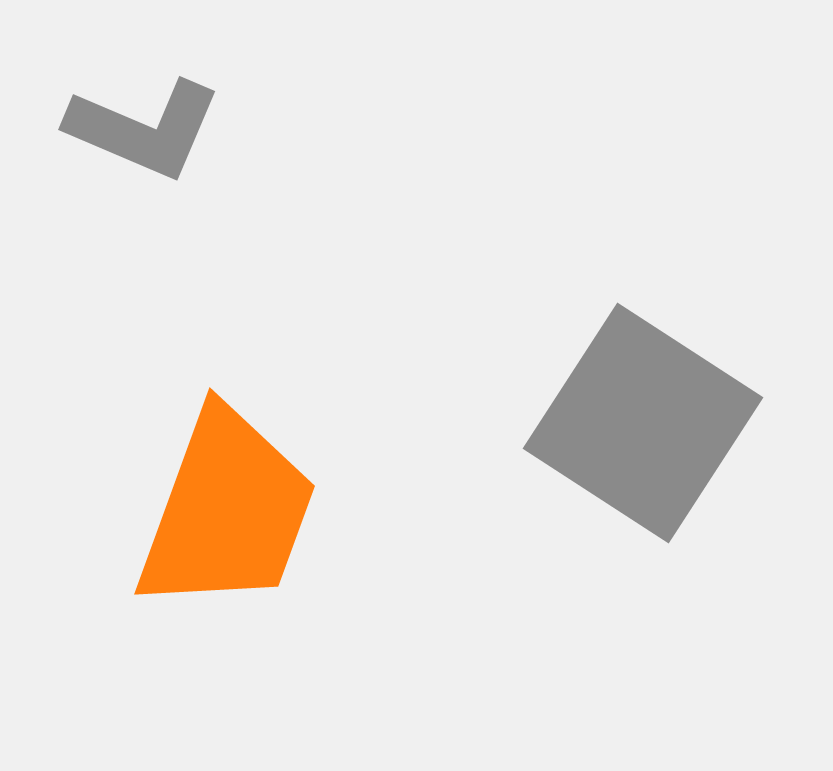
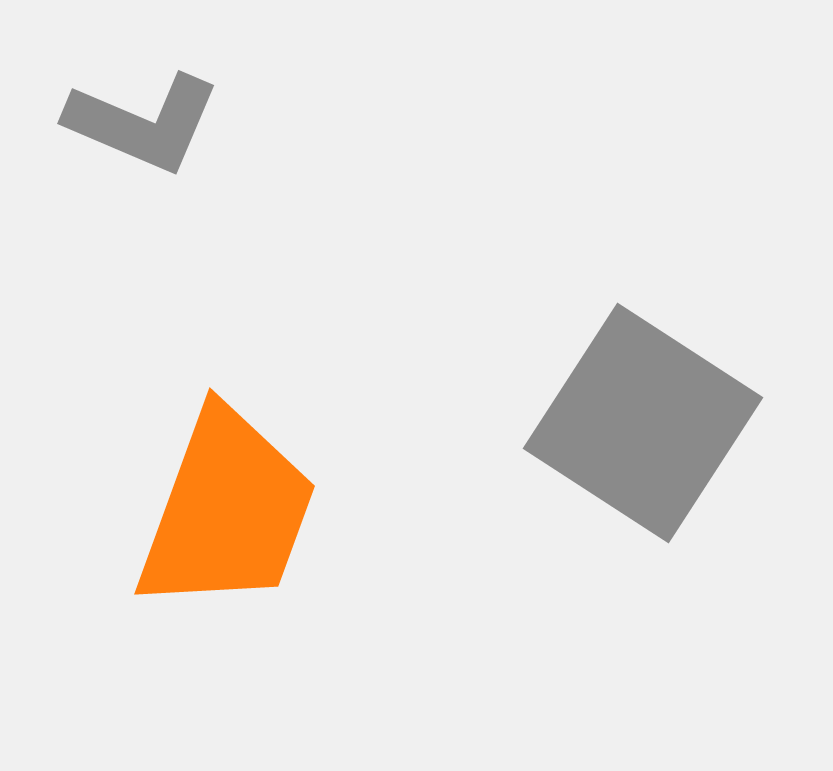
gray L-shape: moved 1 px left, 6 px up
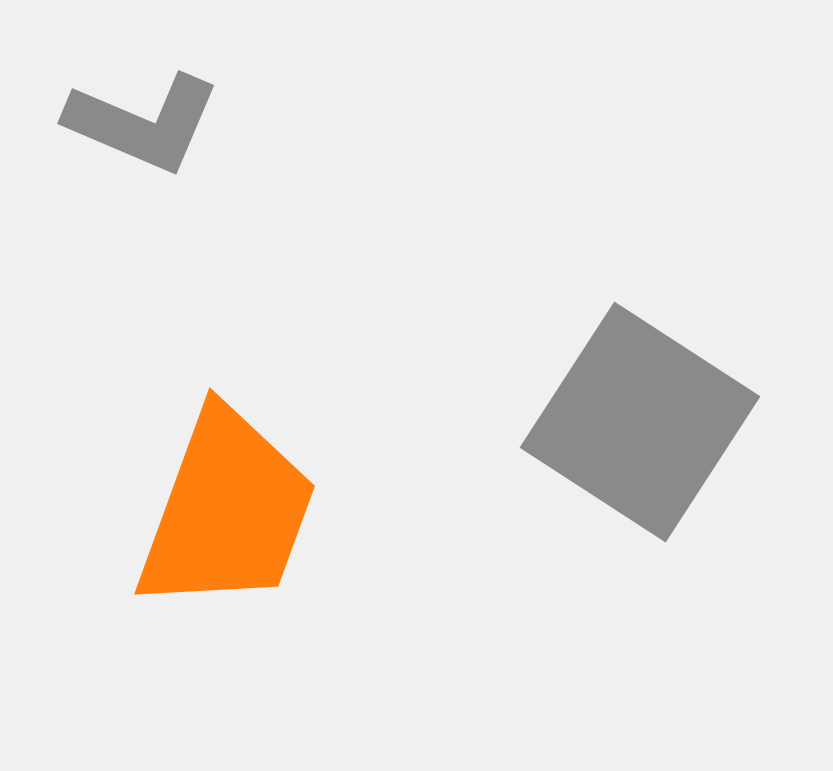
gray square: moved 3 px left, 1 px up
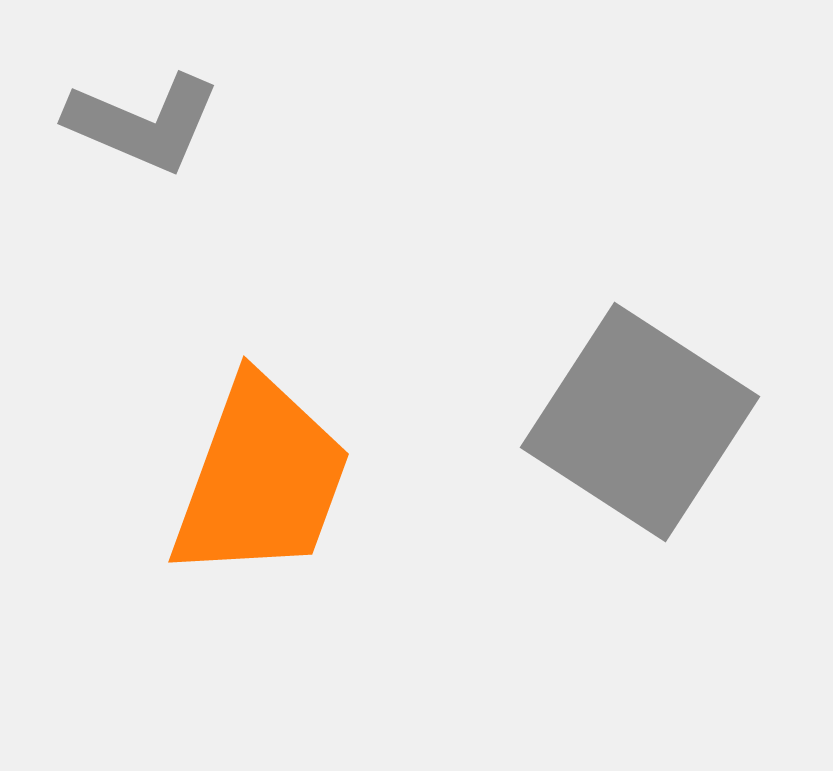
orange trapezoid: moved 34 px right, 32 px up
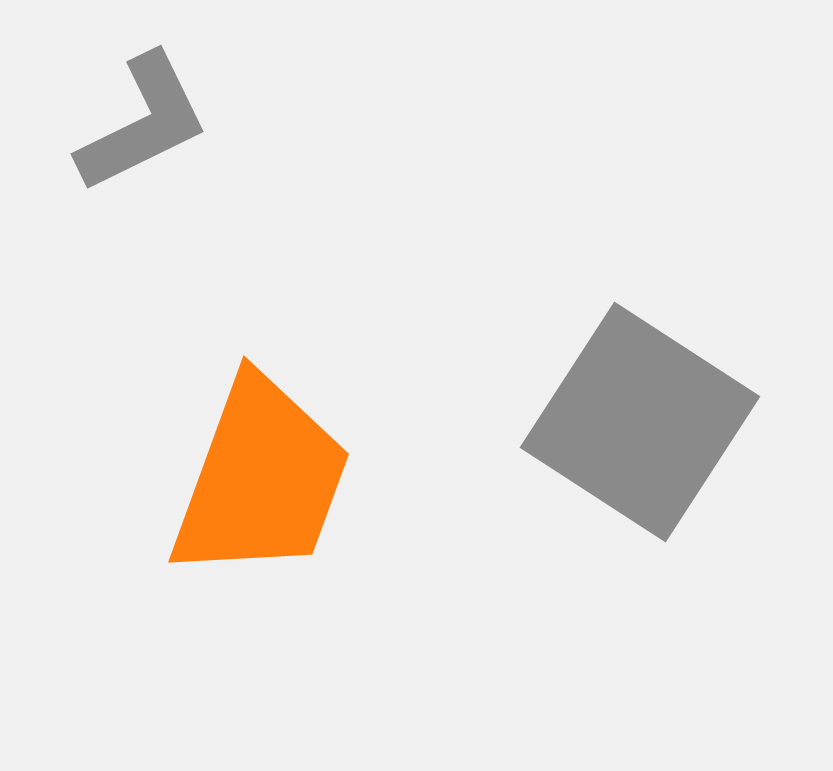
gray L-shape: rotated 49 degrees counterclockwise
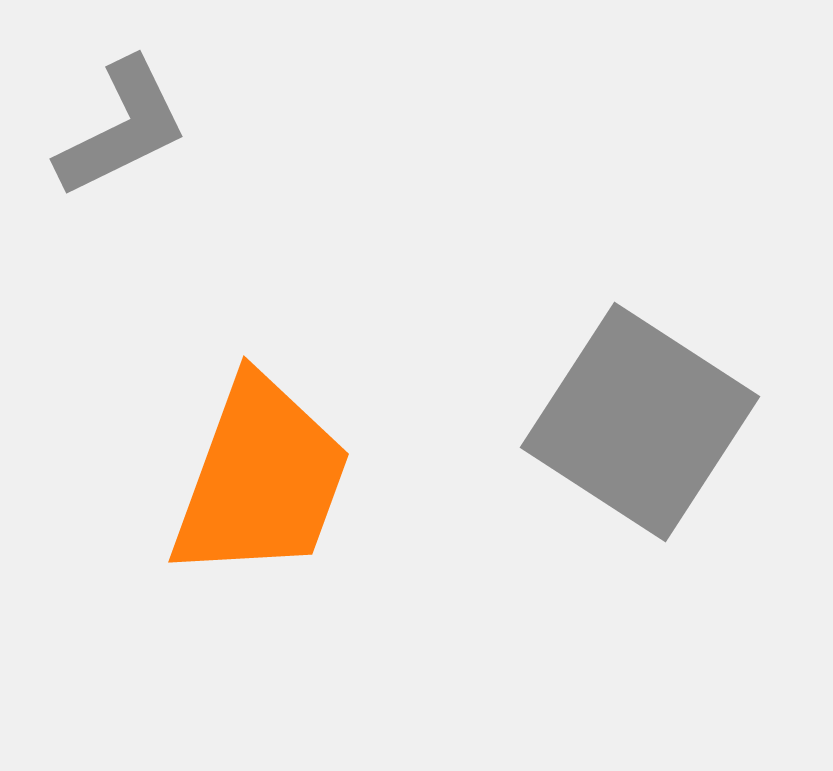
gray L-shape: moved 21 px left, 5 px down
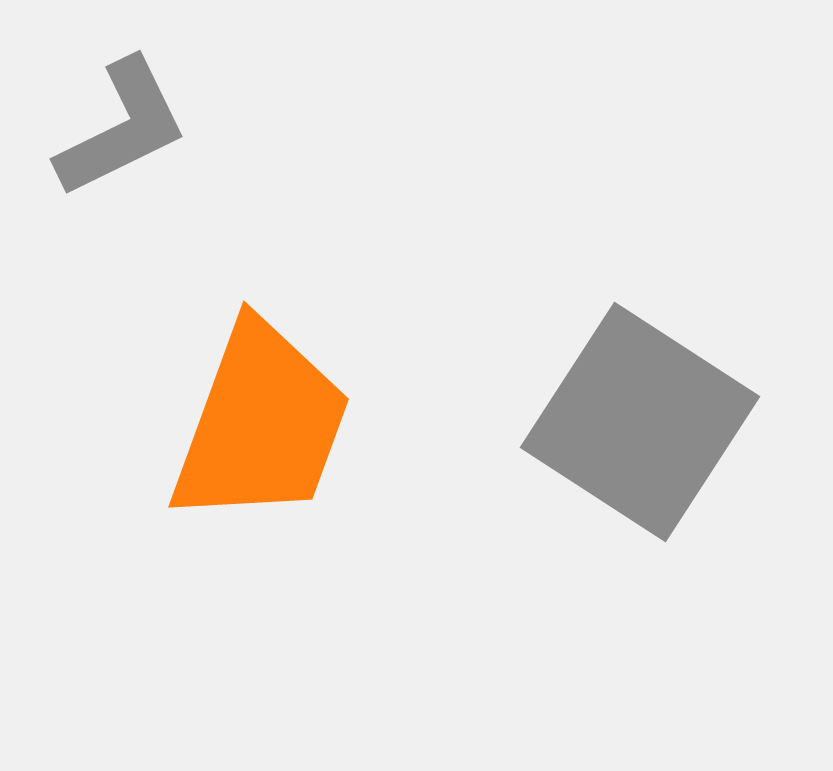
orange trapezoid: moved 55 px up
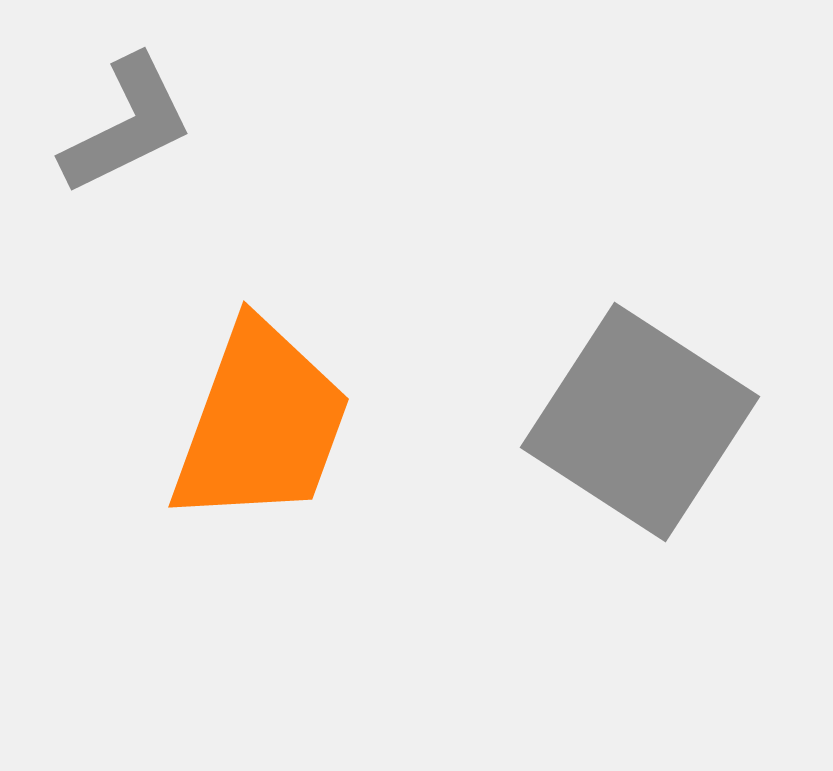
gray L-shape: moved 5 px right, 3 px up
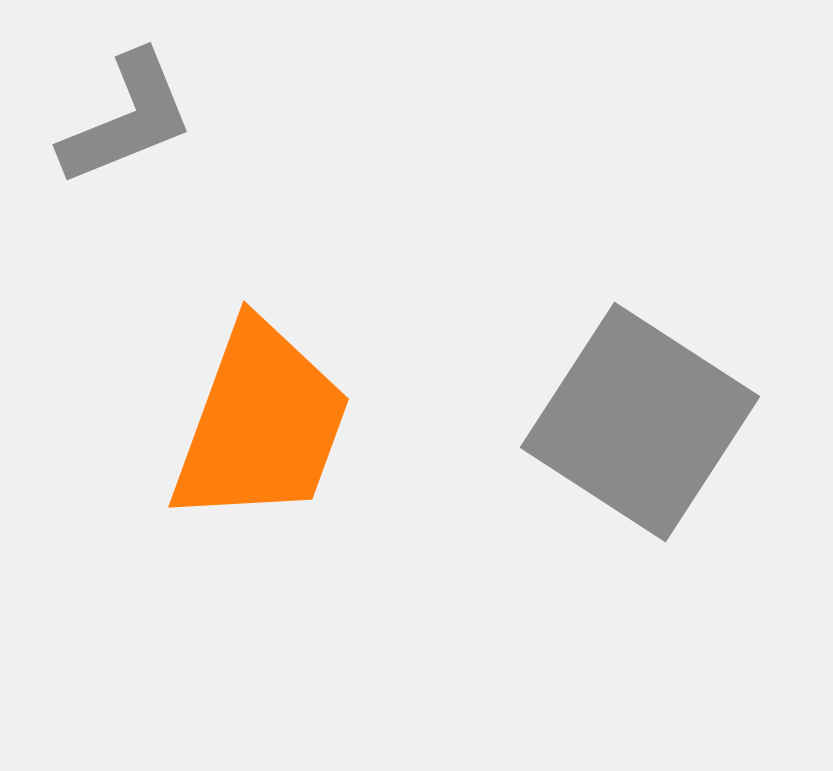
gray L-shape: moved 6 px up; rotated 4 degrees clockwise
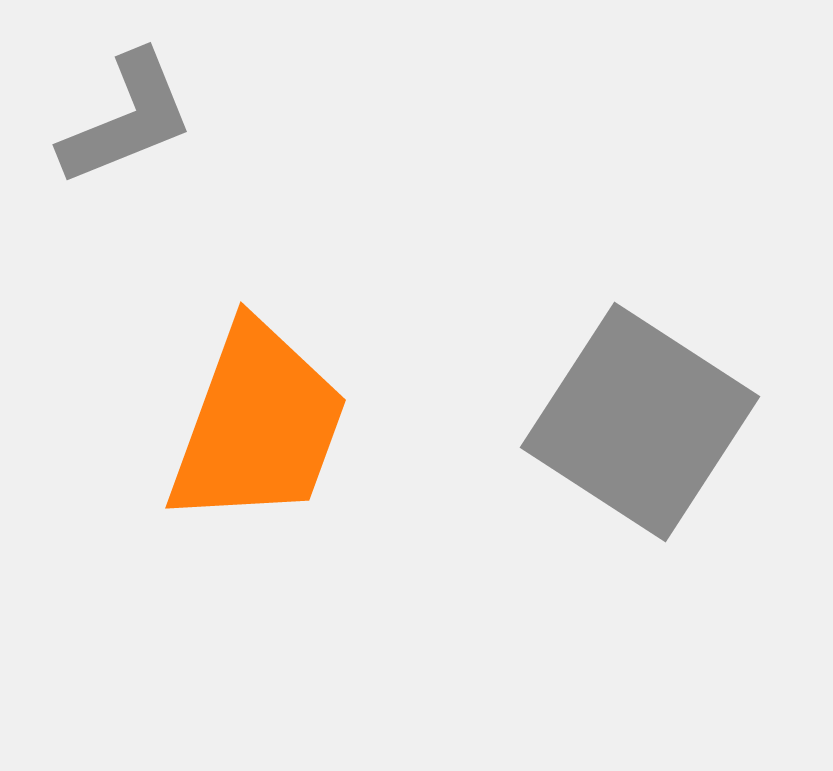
orange trapezoid: moved 3 px left, 1 px down
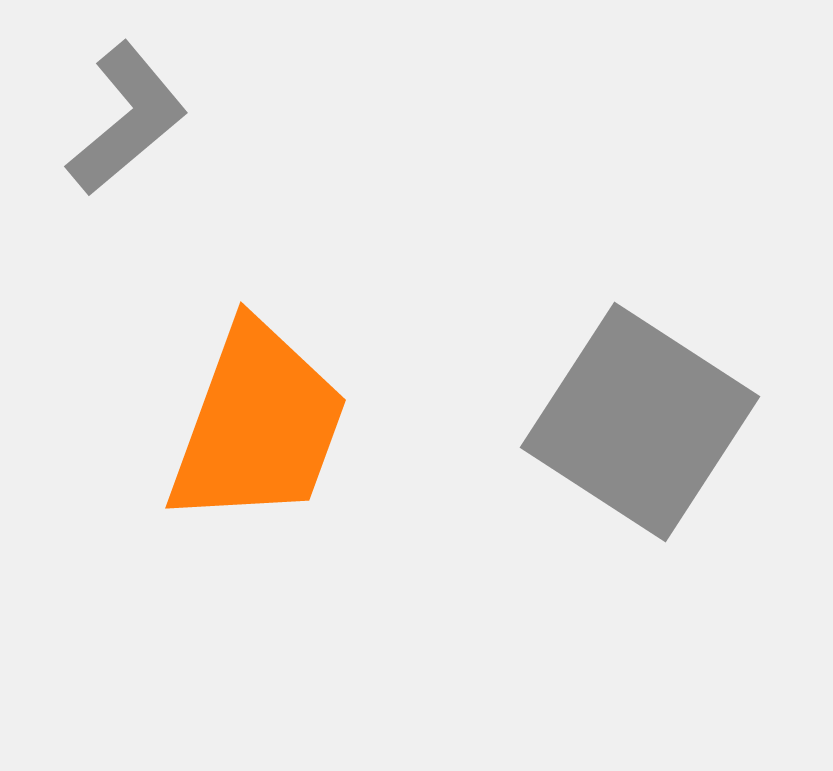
gray L-shape: rotated 18 degrees counterclockwise
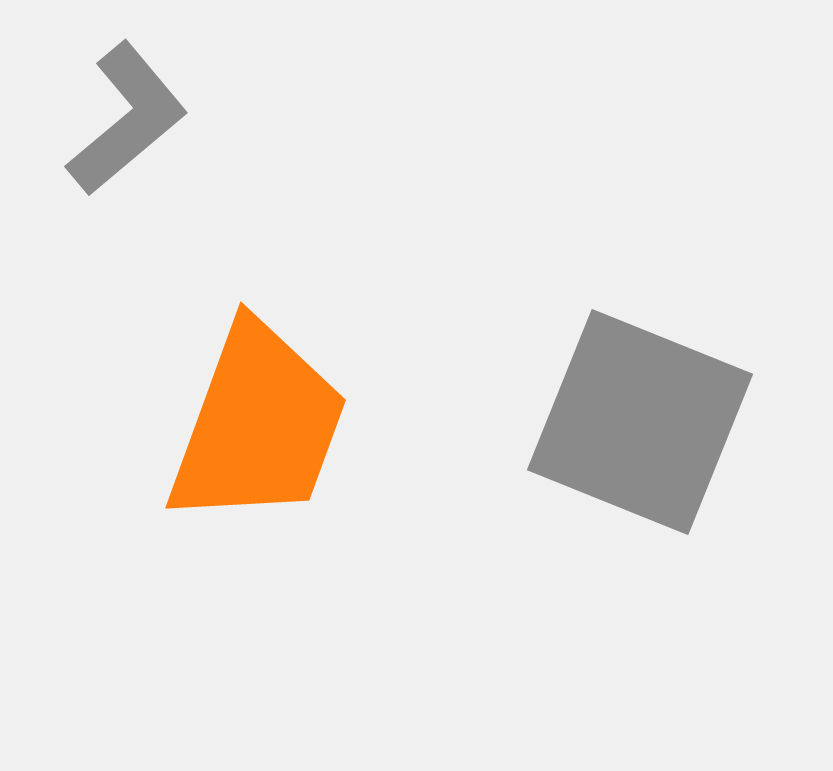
gray square: rotated 11 degrees counterclockwise
